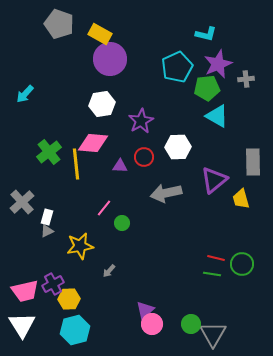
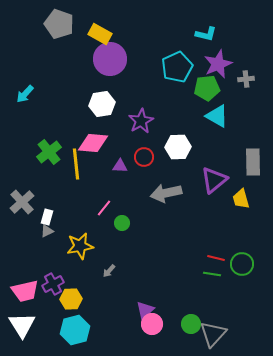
yellow hexagon at (69, 299): moved 2 px right
gray triangle at (213, 334): rotated 12 degrees clockwise
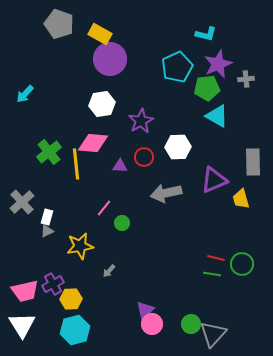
purple triangle at (214, 180): rotated 16 degrees clockwise
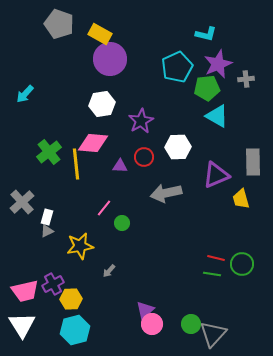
purple triangle at (214, 180): moved 2 px right, 5 px up
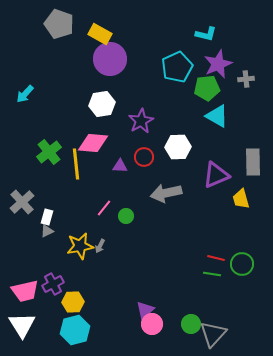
green circle at (122, 223): moved 4 px right, 7 px up
gray arrow at (109, 271): moved 9 px left, 25 px up; rotated 16 degrees counterclockwise
yellow hexagon at (71, 299): moved 2 px right, 3 px down
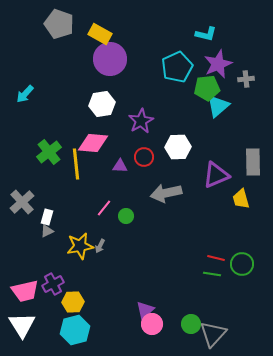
cyan triangle at (217, 116): moved 1 px right, 10 px up; rotated 50 degrees clockwise
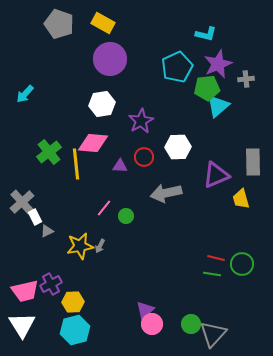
yellow rectangle at (100, 34): moved 3 px right, 11 px up
white rectangle at (47, 217): moved 12 px left; rotated 42 degrees counterclockwise
purple cross at (53, 284): moved 2 px left
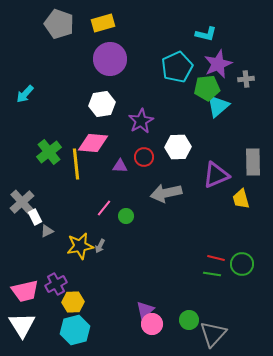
yellow rectangle at (103, 23): rotated 45 degrees counterclockwise
purple cross at (51, 284): moved 5 px right
green circle at (191, 324): moved 2 px left, 4 px up
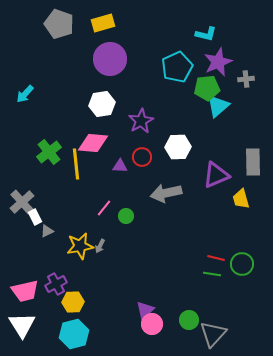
purple star at (218, 64): moved 2 px up
red circle at (144, 157): moved 2 px left
cyan hexagon at (75, 330): moved 1 px left, 4 px down
